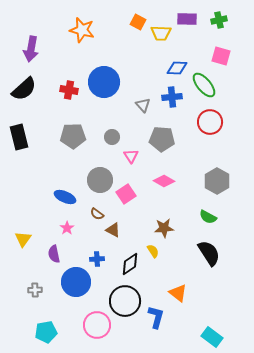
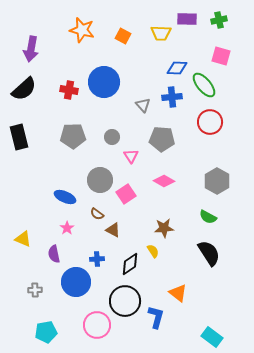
orange square at (138, 22): moved 15 px left, 14 px down
yellow triangle at (23, 239): rotated 42 degrees counterclockwise
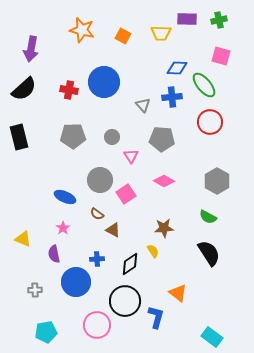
pink star at (67, 228): moved 4 px left
